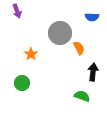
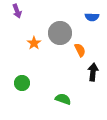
orange semicircle: moved 1 px right, 2 px down
orange star: moved 3 px right, 11 px up
green semicircle: moved 19 px left, 3 px down
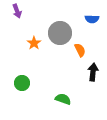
blue semicircle: moved 2 px down
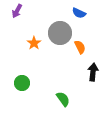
purple arrow: rotated 48 degrees clockwise
blue semicircle: moved 13 px left, 6 px up; rotated 24 degrees clockwise
orange semicircle: moved 3 px up
green semicircle: rotated 35 degrees clockwise
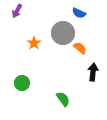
gray circle: moved 3 px right
orange semicircle: moved 1 px down; rotated 24 degrees counterclockwise
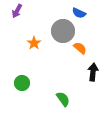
gray circle: moved 2 px up
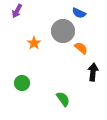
orange semicircle: moved 1 px right
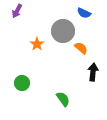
blue semicircle: moved 5 px right
orange star: moved 3 px right, 1 px down
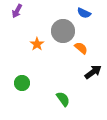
black arrow: rotated 48 degrees clockwise
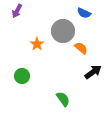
green circle: moved 7 px up
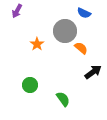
gray circle: moved 2 px right
green circle: moved 8 px right, 9 px down
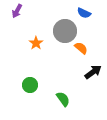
orange star: moved 1 px left, 1 px up
